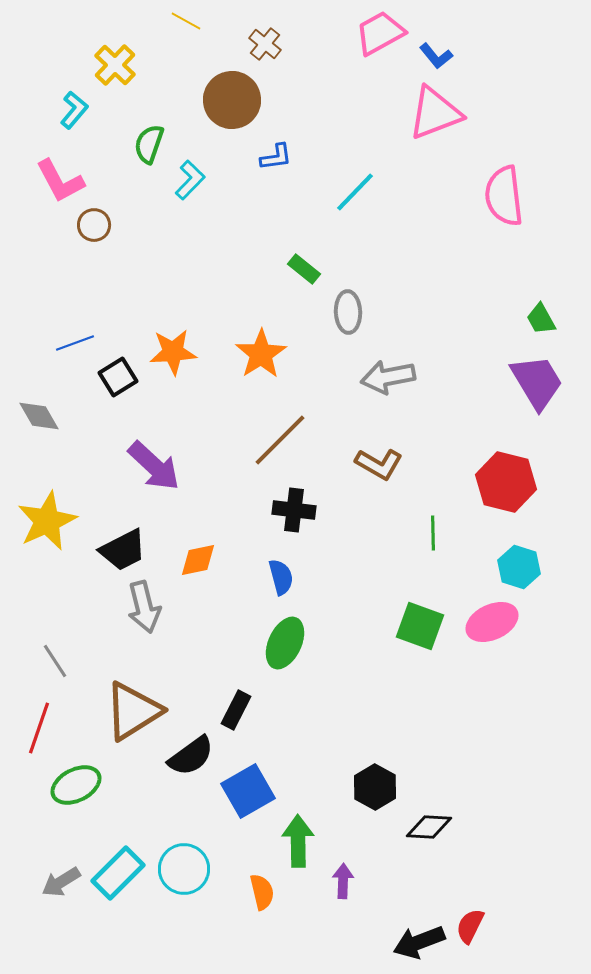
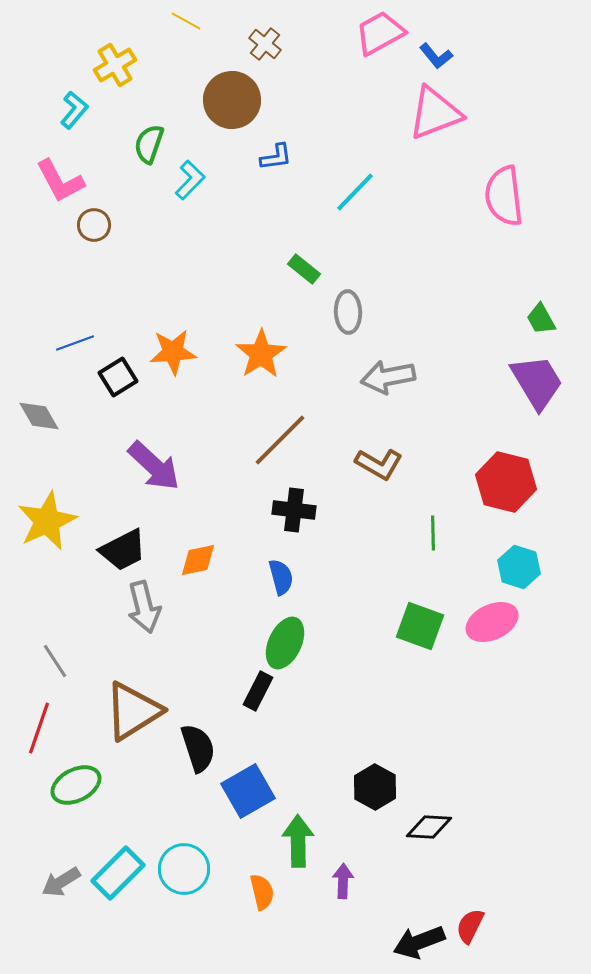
yellow cross at (115, 65): rotated 15 degrees clockwise
black rectangle at (236, 710): moved 22 px right, 19 px up
black semicircle at (191, 756): moved 7 px right, 8 px up; rotated 72 degrees counterclockwise
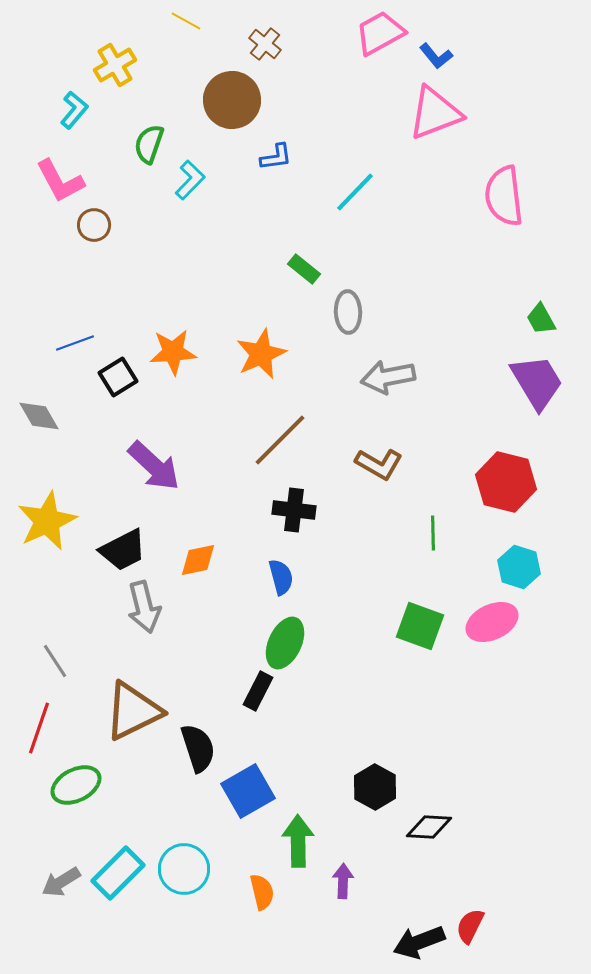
orange star at (261, 354): rotated 9 degrees clockwise
brown triangle at (133, 711): rotated 6 degrees clockwise
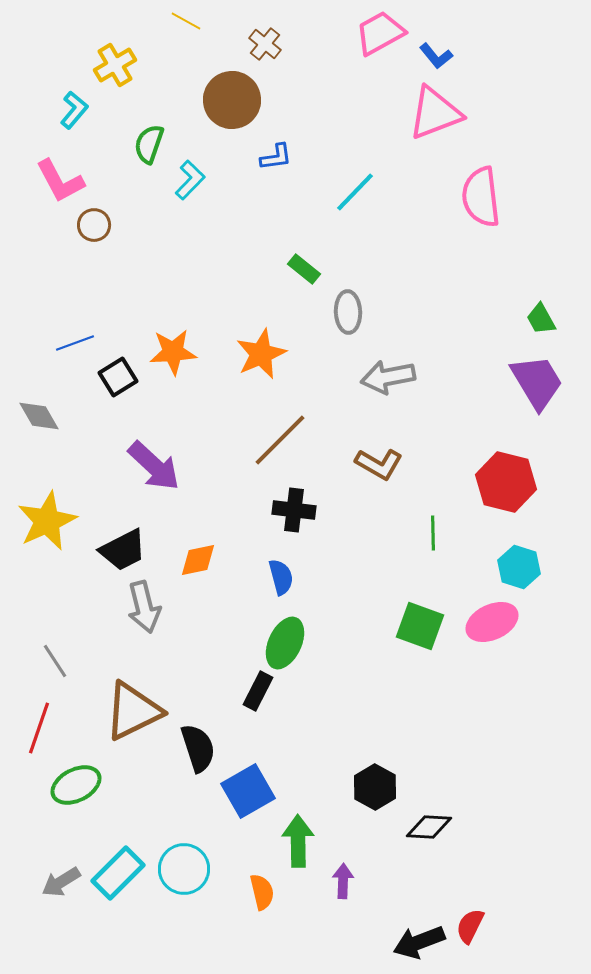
pink semicircle at (504, 196): moved 23 px left, 1 px down
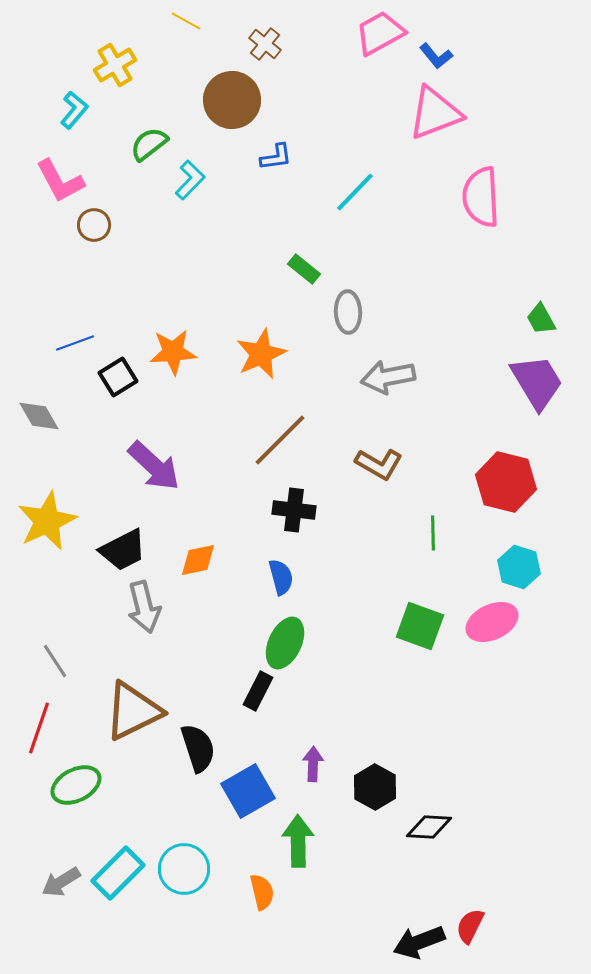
green semicircle at (149, 144): rotated 33 degrees clockwise
pink semicircle at (481, 197): rotated 4 degrees clockwise
purple arrow at (343, 881): moved 30 px left, 117 px up
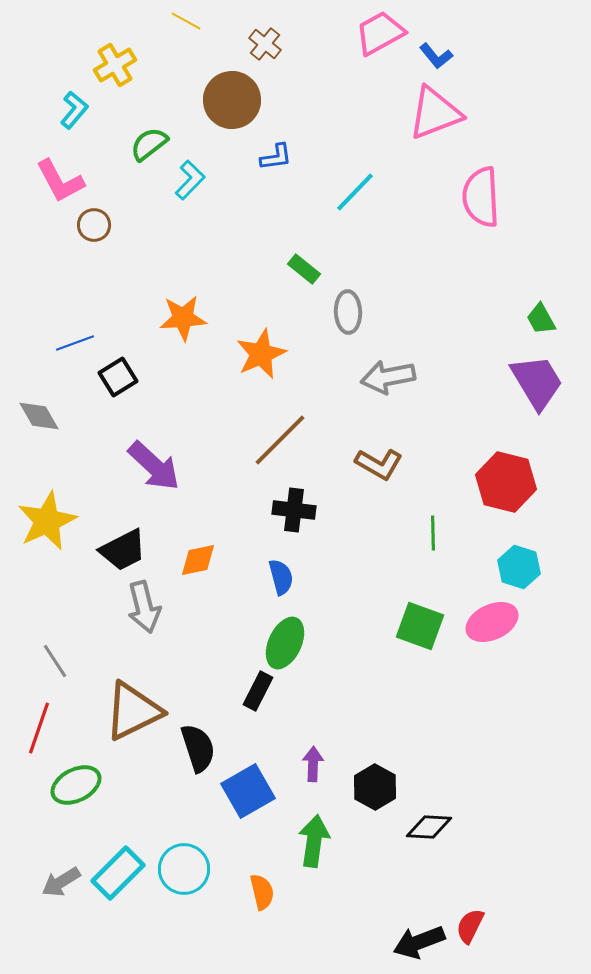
orange star at (173, 352): moved 10 px right, 34 px up
green arrow at (298, 841): moved 16 px right; rotated 9 degrees clockwise
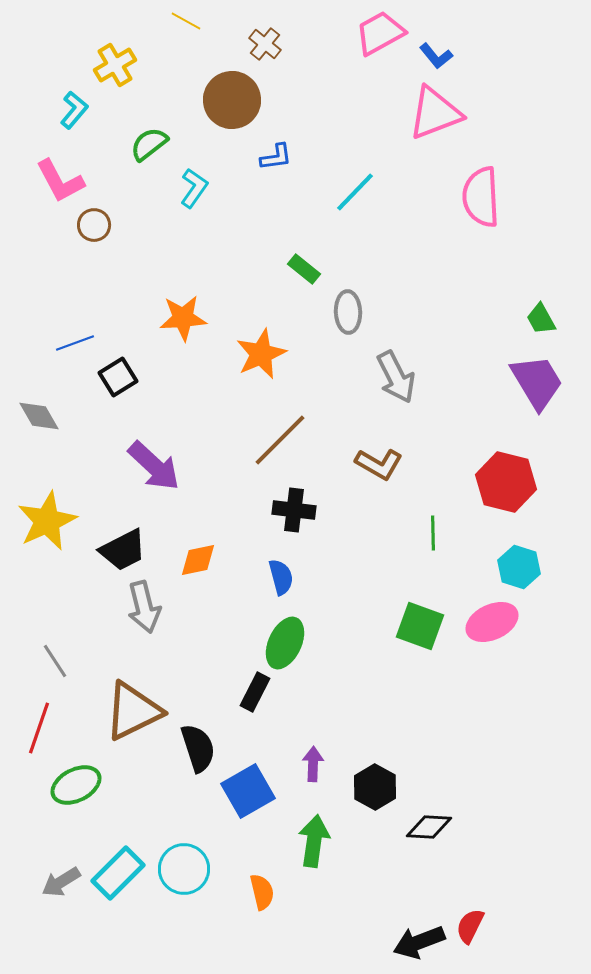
cyan L-shape at (190, 180): moved 4 px right, 8 px down; rotated 9 degrees counterclockwise
gray arrow at (388, 377): moved 8 px right; rotated 106 degrees counterclockwise
black rectangle at (258, 691): moved 3 px left, 1 px down
